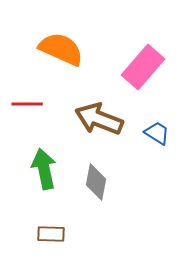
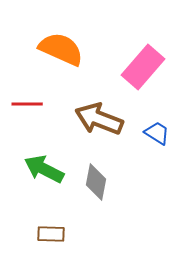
green arrow: rotated 51 degrees counterclockwise
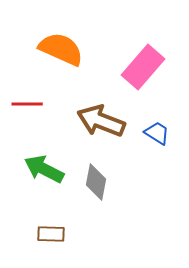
brown arrow: moved 2 px right, 2 px down
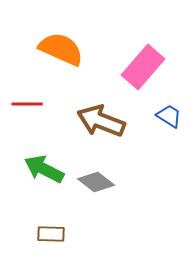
blue trapezoid: moved 12 px right, 17 px up
gray diamond: rotated 63 degrees counterclockwise
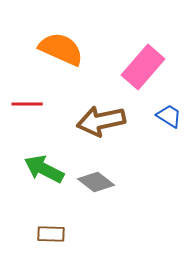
brown arrow: rotated 33 degrees counterclockwise
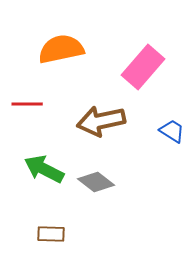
orange semicircle: rotated 36 degrees counterclockwise
blue trapezoid: moved 3 px right, 15 px down
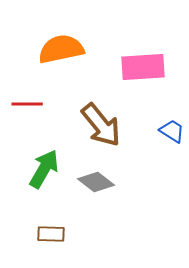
pink rectangle: rotated 45 degrees clockwise
brown arrow: moved 4 px down; rotated 117 degrees counterclockwise
green arrow: rotated 93 degrees clockwise
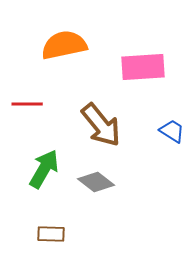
orange semicircle: moved 3 px right, 4 px up
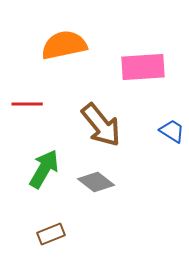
brown rectangle: rotated 24 degrees counterclockwise
